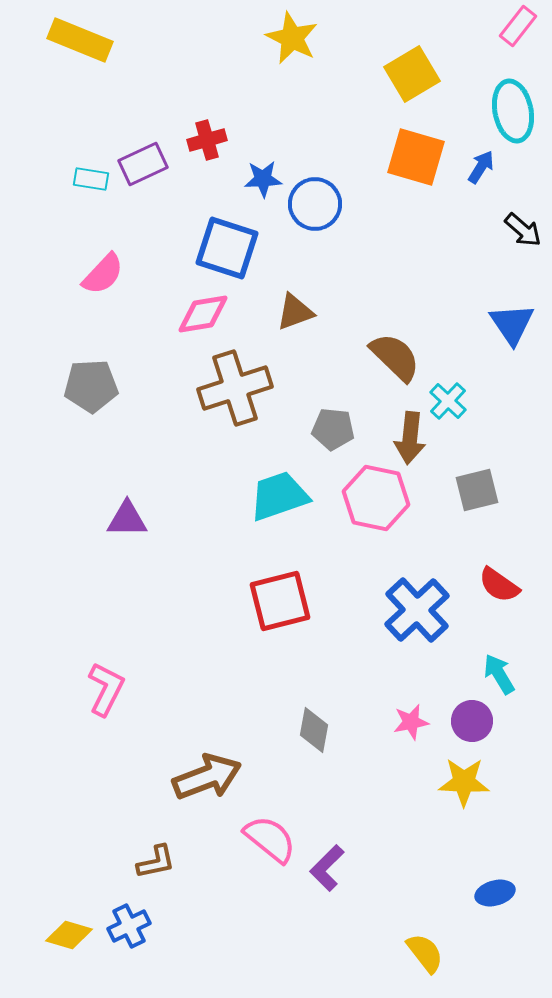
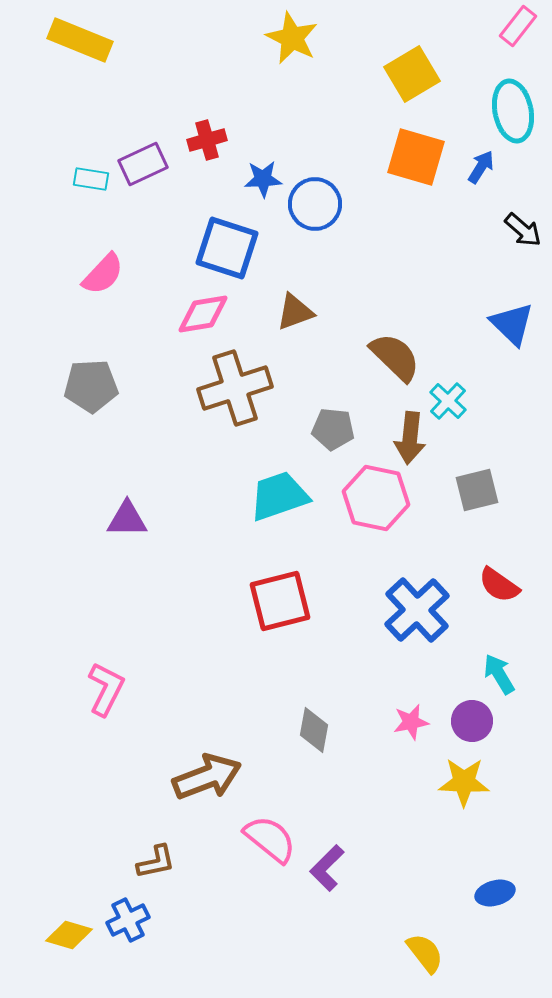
blue triangle at (512, 324): rotated 12 degrees counterclockwise
blue cross at (129, 926): moved 1 px left, 6 px up
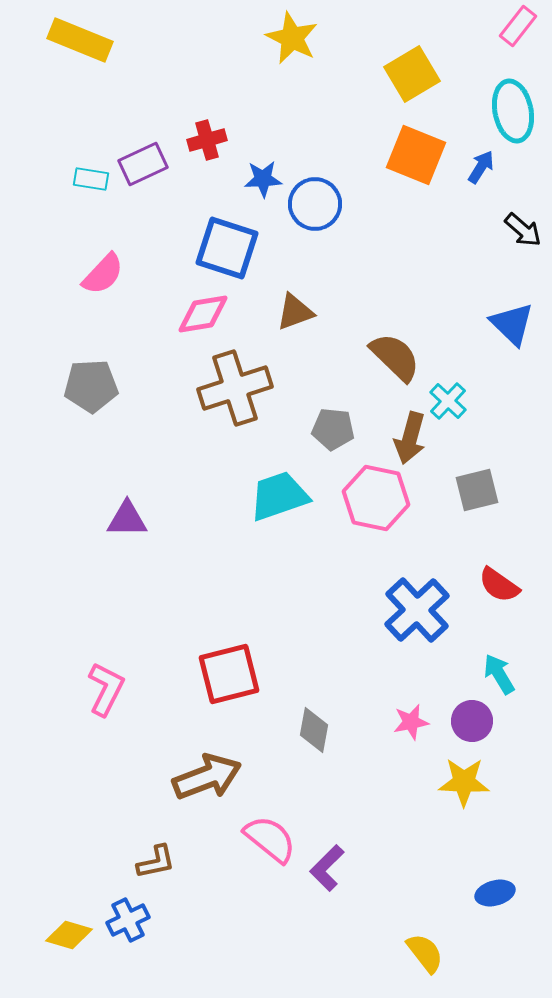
orange square at (416, 157): moved 2 px up; rotated 6 degrees clockwise
brown arrow at (410, 438): rotated 9 degrees clockwise
red square at (280, 601): moved 51 px left, 73 px down
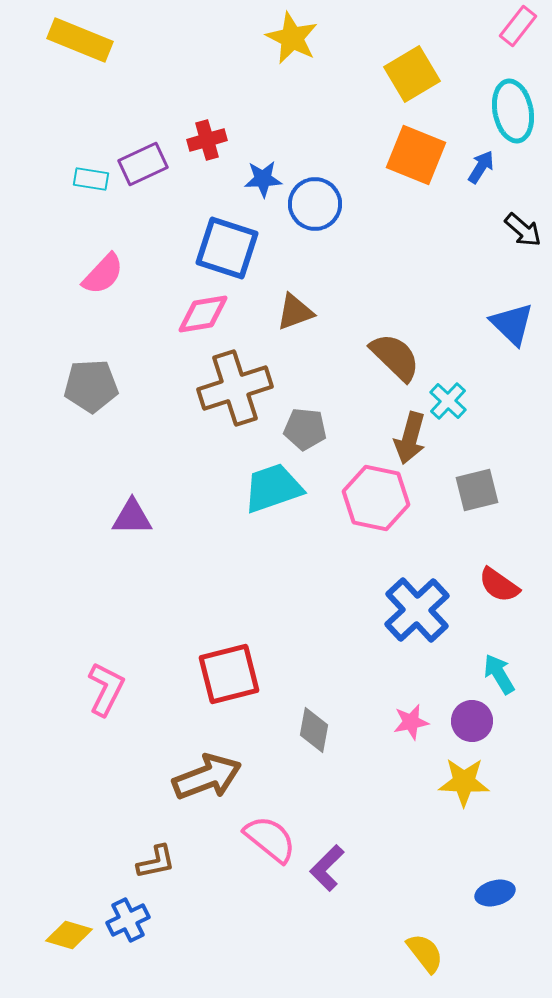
gray pentagon at (333, 429): moved 28 px left
cyan trapezoid at (279, 496): moved 6 px left, 8 px up
purple triangle at (127, 519): moved 5 px right, 2 px up
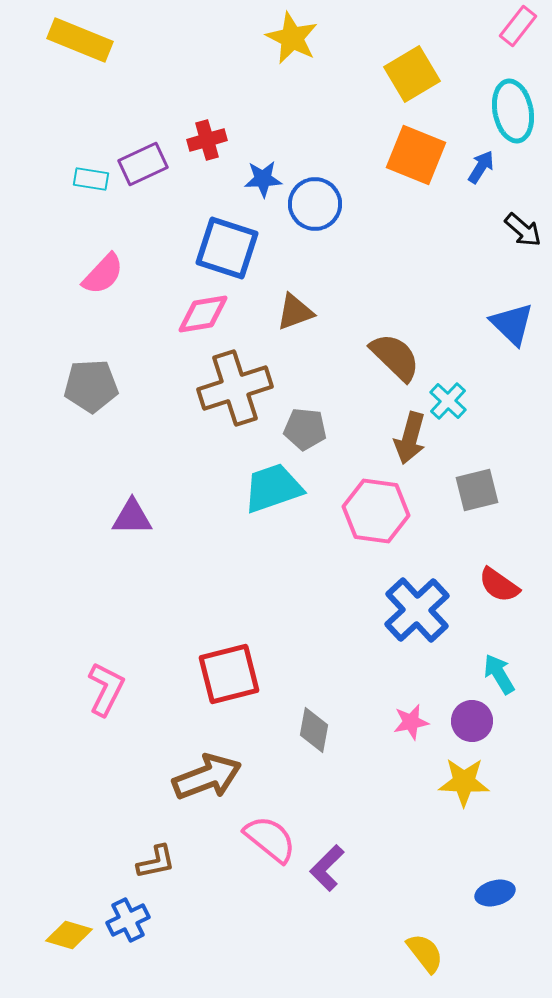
pink hexagon at (376, 498): moved 13 px down; rotated 4 degrees counterclockwise
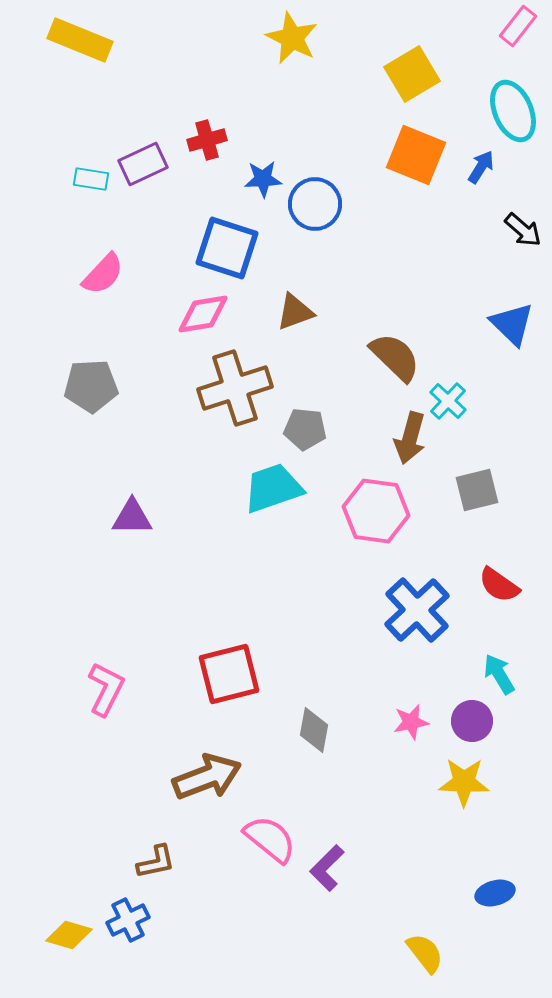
cyan ellipse at (513, 111): rotated 12 degrees counterclockwise
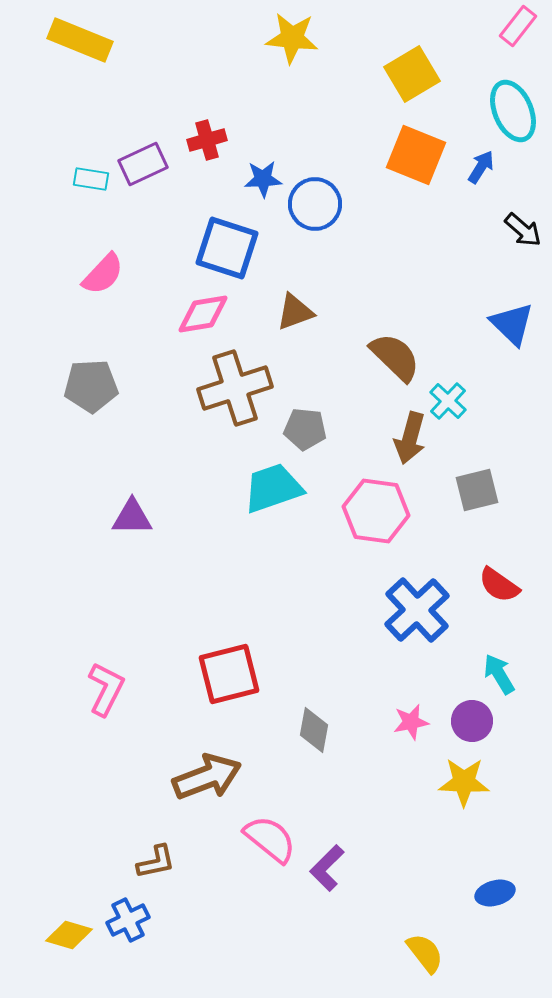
yellow star at (292, 38): rotated 20 degrees counterclockwise
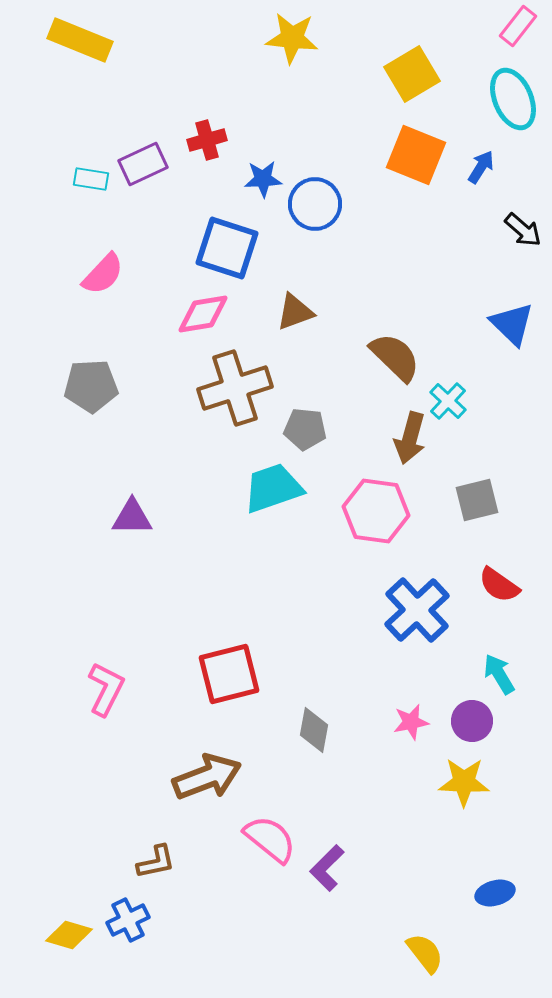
cyan ellipse at (513, 111): moved 12 px up
gray square at (477, 490): moved 10 px down
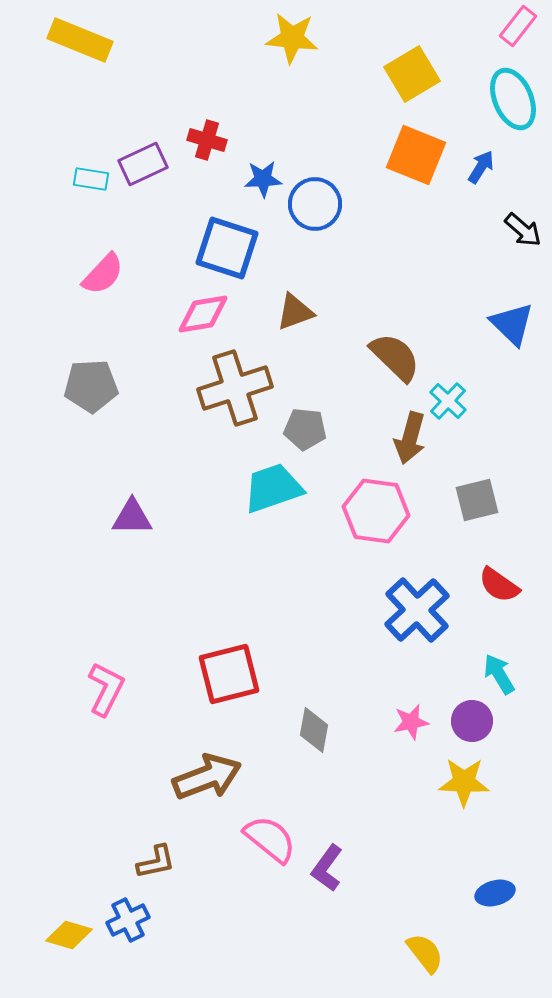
red cross at (207, 140): rotated 33 degrees clockwise
purple L-shape at (327, 868): rotated 9 degrees counterclockwise
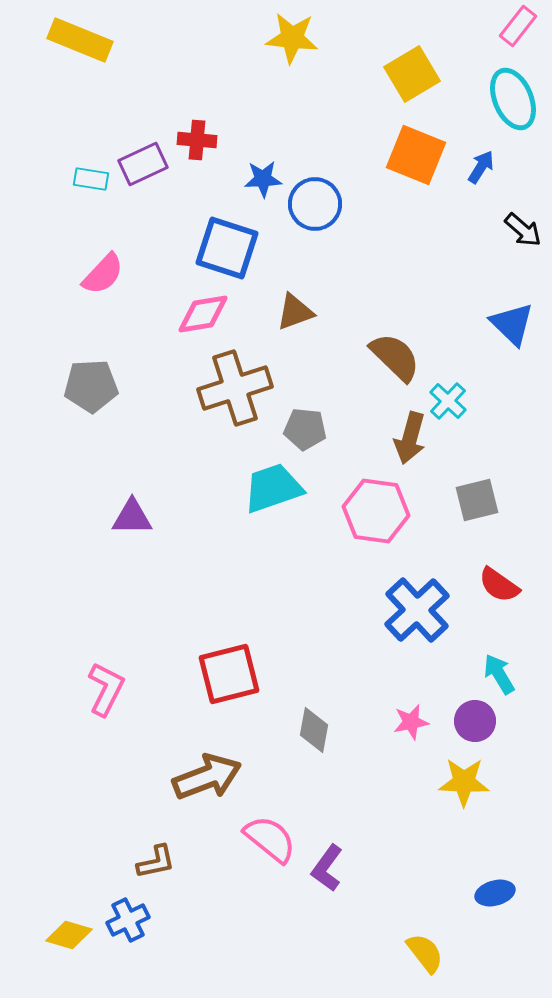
red cross at (207, 140): moved 10 px left; rotated 12 degrees counterclockwise
purple circle at (472, 721): moved 3 px right
